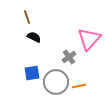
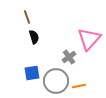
black semicircle: rotated 48 degrees clockwise
gray circle: moved 1 px up
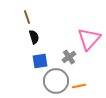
blue square: moved 8 px right, 12 px up
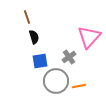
pink triangle: moved 2 px up
